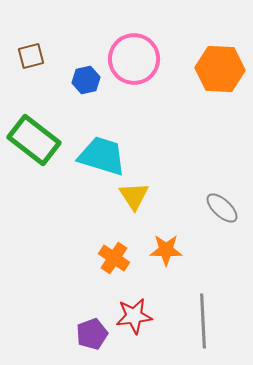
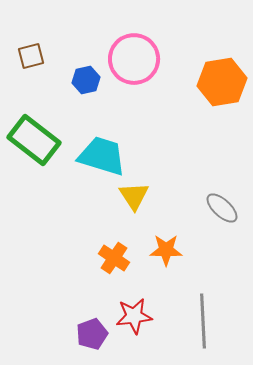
orange hexagon: moved 2 px right, 13 px down; rotated 12 degrees counterclockwise
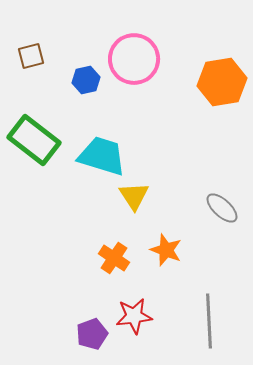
orange star: rotated 20 degrees clockwise
gray line: moved 6 px right
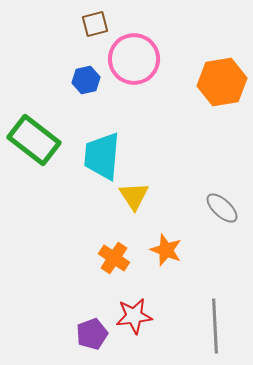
brown square: moved 64 px right, 32 px up
cyan trapezoid: rotated 102 degrees counterclockwise
gray line: moved 6 px right, 5 px down
